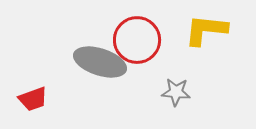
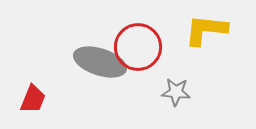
red circle: moved 1 px right, 7 px down
red trapezoid: rotated 48 degrees counterclockwise
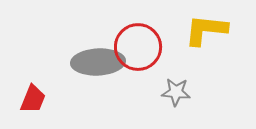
gray ellipse: moved 2 px left; rotated 21 degrees counterclockwise
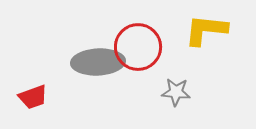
red trapezoid: moved 2 px up; rotated 48 degrees clockwise
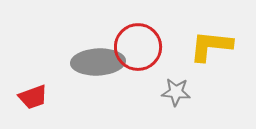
yellow L-shape: moved 5 px right, 16 px down
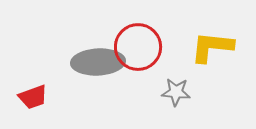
yellow L-shape: moved 1 px right, 1 px down
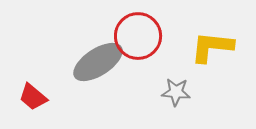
red circle: moved 11 px up
gray ellipse: rotated 30 degrees counterclockwise
red trapezoid: rotated 60 degrees clockwise
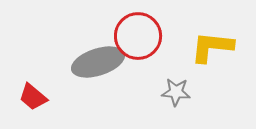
gray ellipse: rotated 15 degrees clockwise
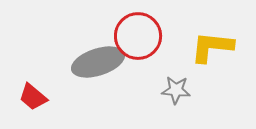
gray star: moved 2 px up
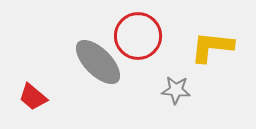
gray ellipse: rotated 63 degrees clockwise
